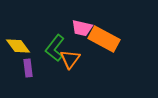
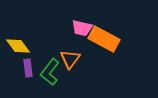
green L-shape: moved 5 px left, 24 px down
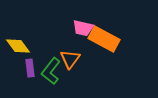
pink trapezoid: moved 1 px right
purple rectangle: moved 2 px right
green L-shape: moved 1 px right, 1 px up
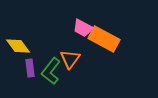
pink trapezoid: rotated 15 degrees clockwise
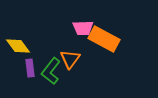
pink trapezoid: rotated 30 degrees counterclockwise
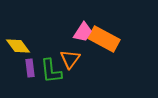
pink trapezoid: moved 4 px down; rotated 55 degrees counterclockwise
green L-shape: rotated 44 degrees counterclockwise
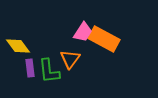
green L-shape: moved 2 px left
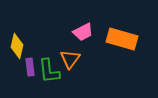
pink trapezoid: rotated 30 degrees clockwise
orange rectangle: moved 18 px right; rotated 12 degrees counterclockwise
yellow diamond: moved 1 px left; rotated 50 degrees clockwise
purple rectangle: moved 1 px up
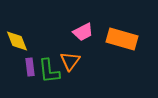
yellow diamond: moved 5 px up; rotated 35 degrees counterclockwise
orange triangle: moved 2 px down
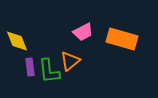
orange triangle: rotated 15 degrees clockwise
